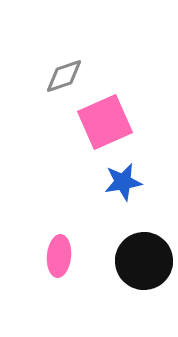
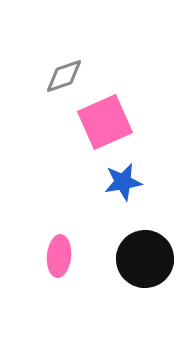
black circle: moved 1 px right, 2 px up
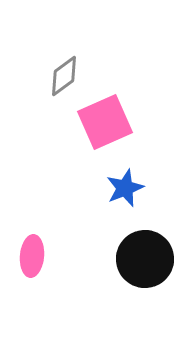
gray diamond: rotated 18 degrees counterclockwise
blue star: moved 2 px right, 6 px down; rotated 12 degrees counterclockwise
pink ellipse: moved 27 px left
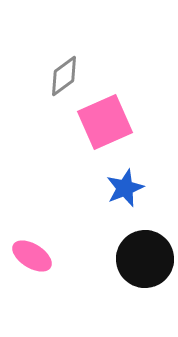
pink ellipse: rotated 63 degrees counterclockwise
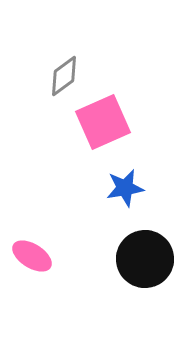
pink square: moved 2 px left
blue star: rotated 12 degrees clockwise
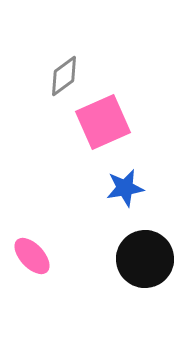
pink ellipse: rotated 15 degrees clockwise
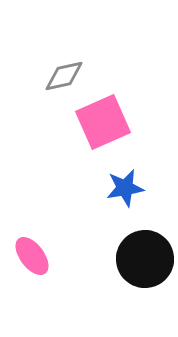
gray diamond: rotated 24 degrees clockwise
pink ellipse: rotated 6 degrees clockwise
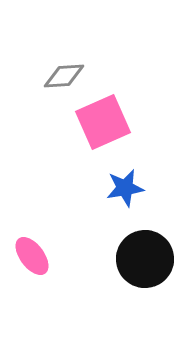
gray diamond: rotated 9 degrees clockwise
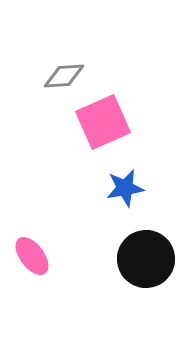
black circle: moved 1 px right
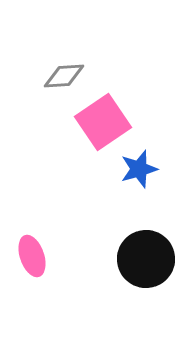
pink square: rotated 10 degrees counterclockwise
blue star: moved 14 px right, 19 px up; rotated 6 degrees counterclockwise
pink ellipse: rotated 18 degrees clockwise
